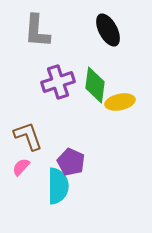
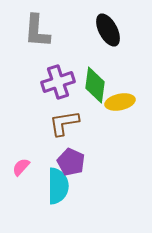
brown L-shape: moved 36 px right, 13 px up; rotated 80 degrees counterclockwise
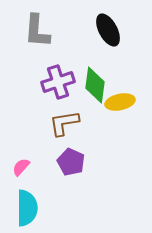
cyan semicircle: moved 31 px left, 22 px down
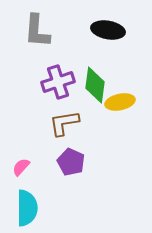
black ellipse: rotated 52 degrees counterclockwise
